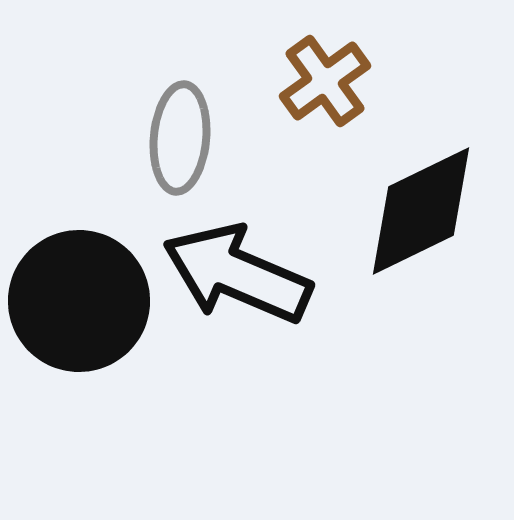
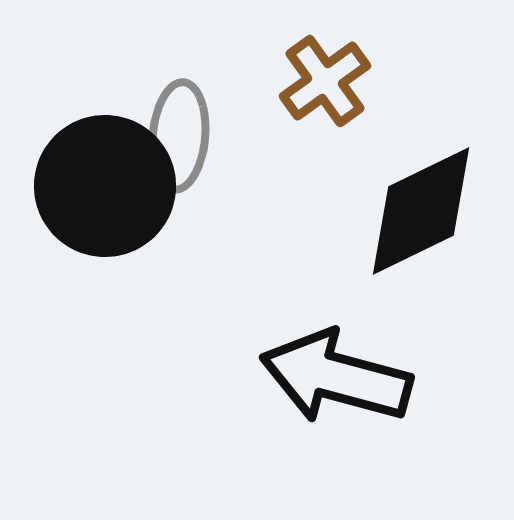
gray ellipse: moved 1 px left, 2 px up
black arrow: moved 99 px right, 103 px down; rotated 8 degrees counterclockwise
black circle: moved 26 px right, 115 px up
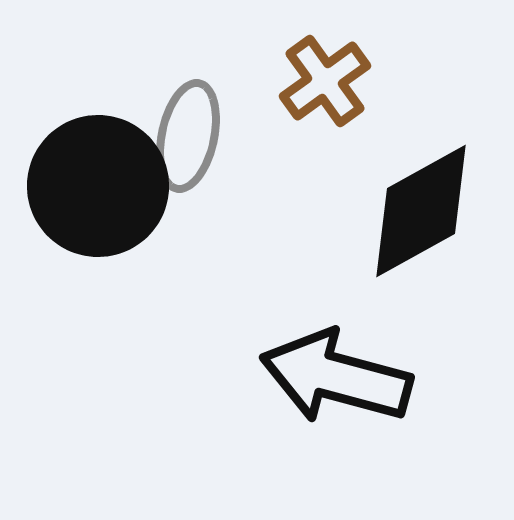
gray ellipse: moved 9 px right; rotated 7 degrees clockwise
black circle: moved 7 px left
black diamond: rotated 3 degrees counterclockwise
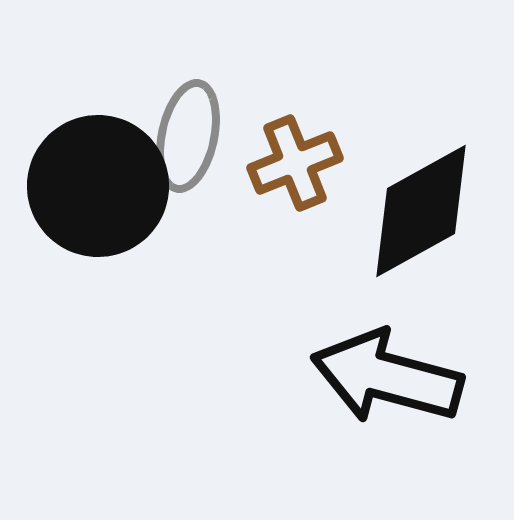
brown cross: moved 30 px left, 82 px down; rotated 14 degrees clockwise
black arrow: moved 51 px right
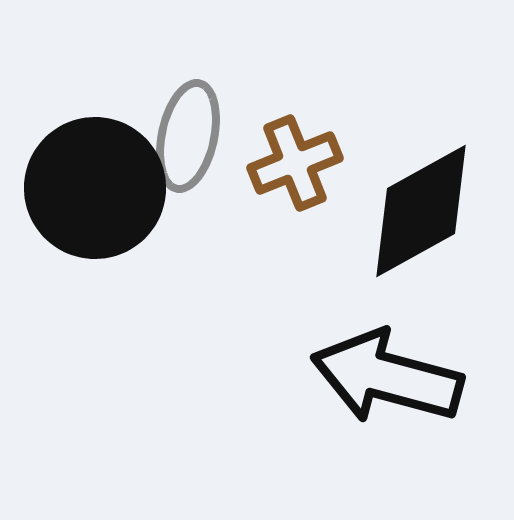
black circle: moved 3 px left, 2 px down
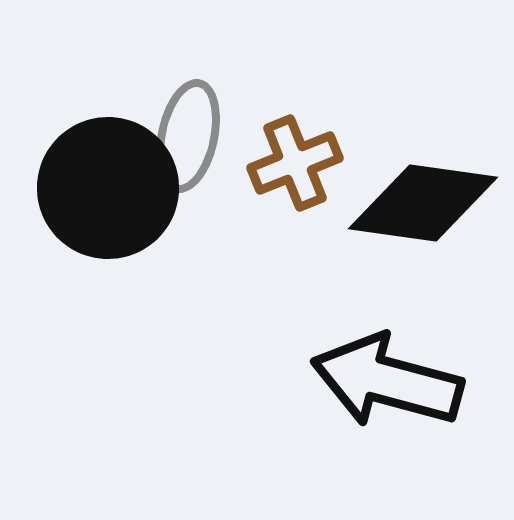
black circle: moved 13 px right
black diamond: moved 2 px right, 8 px up; rotated 37 degrees clockwise
black arrow: moved 4 px down
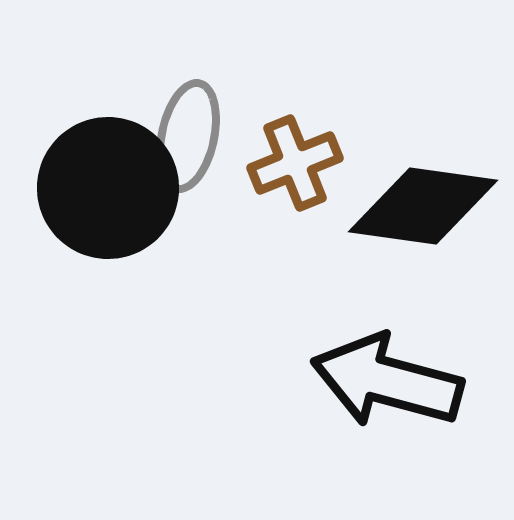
black diamond: moved 3 px down
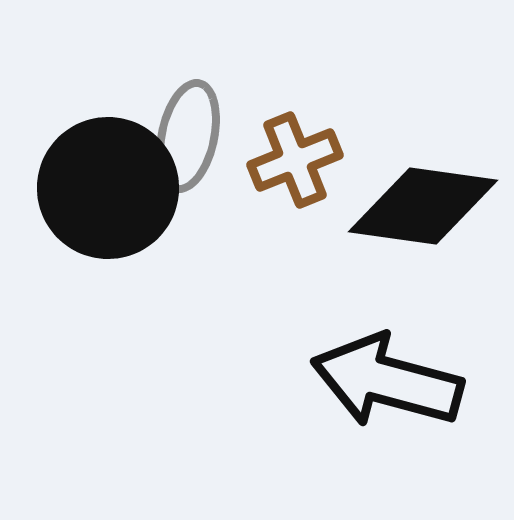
brown cross: moved 3 px up
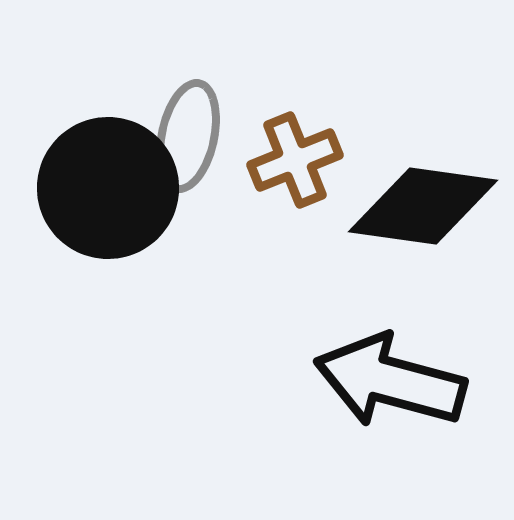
black arrow: moved 3 px right
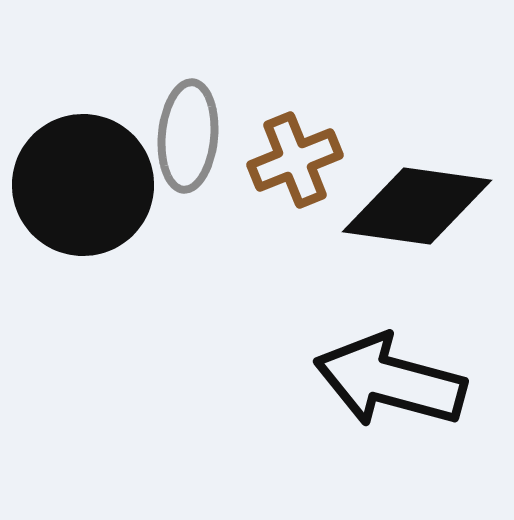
gray ellipse: rotated 7 degrees counterclockwise
black circle: moved 25 px left, 3 px up
black diamond: moved 6 px left
